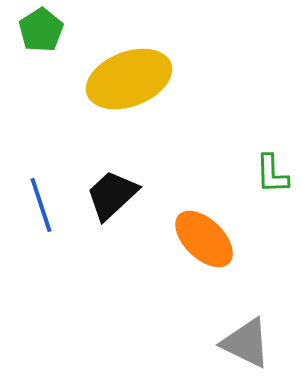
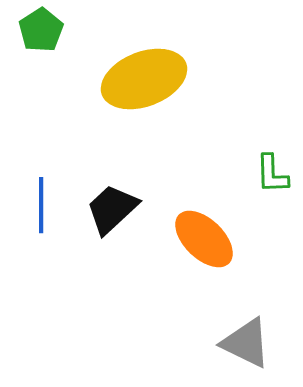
yellow ellipse: moved 15 px right
black trapezoid: moved 14 px down
blue line: rotated 18 degrees clockwise
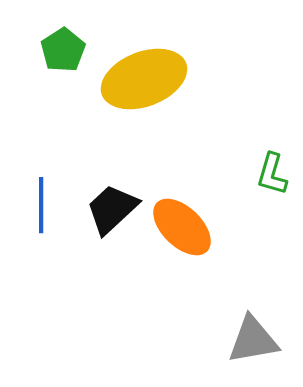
green pentagon: moved 22 px right, 20 px down
green L-shape: rotated 18 degrees clockwise
orange ellipse: moved 22 px left, 12 px up
gray triangle: moved 7 px right, 3 px up; rotated 36 degrees counterclockwise
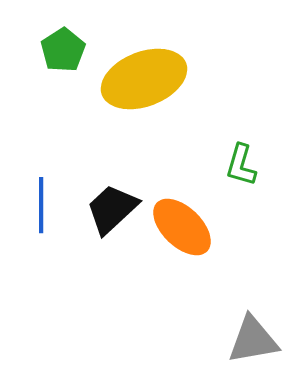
green L-shape: moved 31 px left, 9 px up
